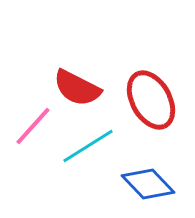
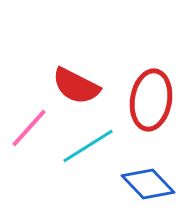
red semicircle: moved 1 px left, 2 px up
red ellipse: rotated 38 degrees clockwise
pink line: moved 4 px left, 2 px down
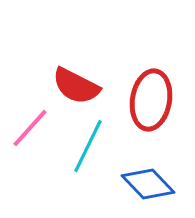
pink line: moved 1 px right
cyan line: rotated 32 degrees counterclockwise
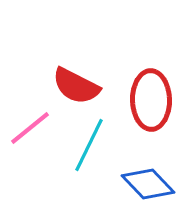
red ellipse: rotated 10 degrees counterclockwise
pink line: rotated 9 degrees clockwise
cyan line: moved 1 px right, 1 px up
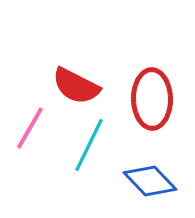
red ellipse: moved 1 px right, 1 px up
pink line: rotated 21 degrees counterclockwise
blue diamond: moved 2 px right, 3 px up
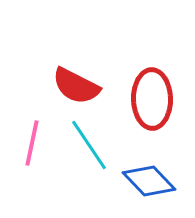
pink line: moved 2 px right, 15 px down; rotated 18 degrees counterclockwise
cyan line: rotated 60 degrees counterclockwise
blue diamond: moved 1 px left
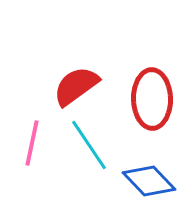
red semicircle: rotated 117 degrees clockwise
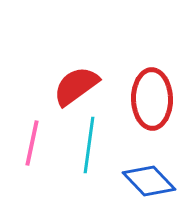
cyan line: rotated 42 degrees clockwise
